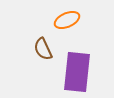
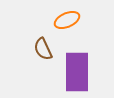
purple rectangle: rotated 6 degrees counterclockwise
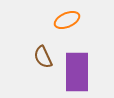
brown semicircle: moved 8 px down
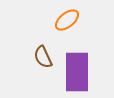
orange ellipse: rotated 15 degrees counterclockwise
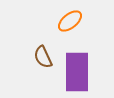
orange ellipse: moved 3 px right, 1 px down
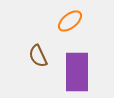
brown semicircle: moved 5 px left, 1 px up
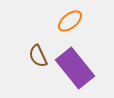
purple rectangle: moved 2 px left, 4 px up; rotated 39 degrees counterclockwise
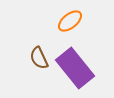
brown semicircle: moved 1 px right, 2 px down
